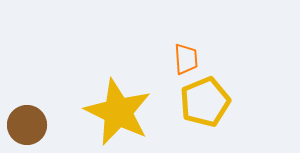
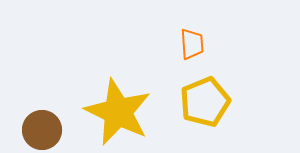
orange trapezoid: moved 6 px right, 15 px up
brown circle: moved 15 px right, 5 px down
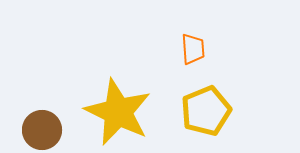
orange trapezoid: moved 1 px right, 5 px down
yellow pentagon: moved 1 px right, 9 px down
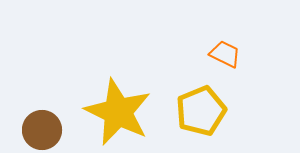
orange trapezoid: moved 32 px right, 5 px down; rotated 60 degrees counterclockwise
yellow pentagon: moved 5 px left
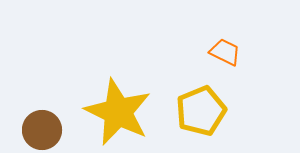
orange trapezoid: moved 2 px up
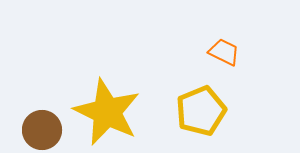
orange trapezoid: moved 1 px left
yellow star: moved 11 px left
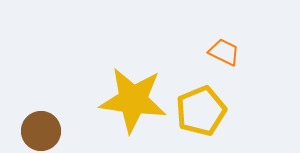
yellow star: moved 26 px right, 12 px up; rotated 18 degrees counterclockwise
brown circle: moved 1 px left, 1 px down
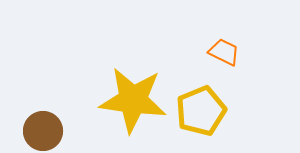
brown circle: moved 2 px right
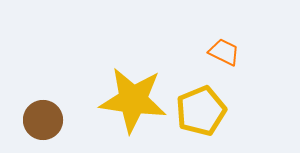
brown circle: moved 11 px up
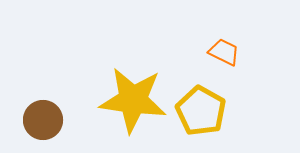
yellow pentagon: rotated 21 degrees counterclockwise
